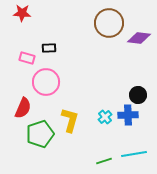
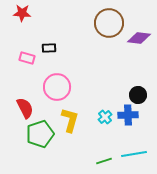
pink circle: moved 11 px right, 5 px down
red semicircle: moved 2 px right; rotated 50 degrees counterclockwise
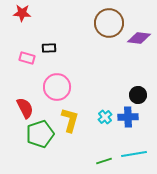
blue cross: moved 2 px down
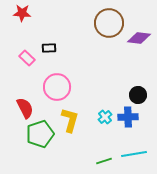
pink rectangle: rotated 28 degrees clockwise
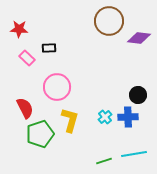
red star: moved 3 px left, 16 px down
brown circle: moved 2 px up
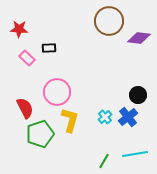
pink circle: moved 5 px down
blue cross: rotated 36 degrees counterclockwise
cyan line: moved 1 px right
green line: rotated 42 degrees counterclockwise
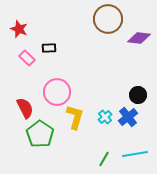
brown circle: moved 1 px left, 2 px up
red star: rotated 18 degrees clockwise
yellow L-shape: moved 5 px right, 3 px up
green pentagon: rotated 20 degrees counterclockwise
green line: moved 2 px up
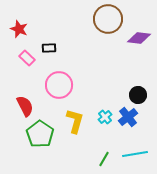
pink circle: moved 2 px right, 7 px up
red semicircle: moved 2 px up
yellow L-shape: moved 4 px down
